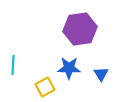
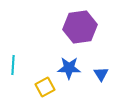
purple hexagon: moved 2 px up
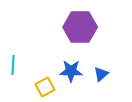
purple hexagon: rotated 8 degrees clockwise
blue star: moved 2 px right, 3 px down
blue triangle: rotated 21 degrees clockwise
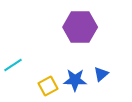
cyan line: rotated 54 degrees clockwise
blue star: moved 4 px right, 9 px down
yellow square: moved 3 px right, 1 px up
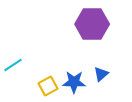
purple hexagon: moved 12 px right, 3 px up
blue star: moved 1 px left, 2 px down
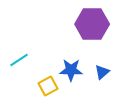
cyan line: moved 6 px right, 5 px up
blue triangle: moved 1 px right, 2 px up
blue star: moved 3 px left, 12 px up
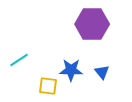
blue triangle: rotated 28 degrees counterclockwise
yellow square: rotated 36 degrees clockwise
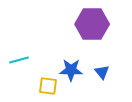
cyan line: rotated 18 degrees clockwise
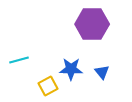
blue star: moved 1 px up
yellow square: rotated 36 degrees counterclockwise
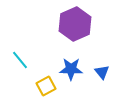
purple hexagon: moved 17 px left; rotated 24 degrees counterclockwise
cyan line: moved 1 px right; rotated 66 degrees clockwise
yellow square: moved 2 px left
